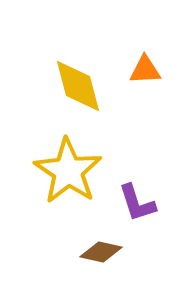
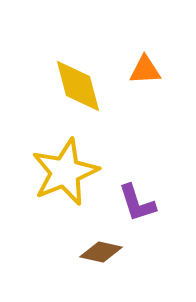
yellow star: moved 3 px left, 1 px down; rotated 16 degrees clockwise
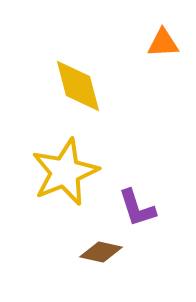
orange triangle: moved 18 px right, 27 px up
purple L-shape: moved 5 px down
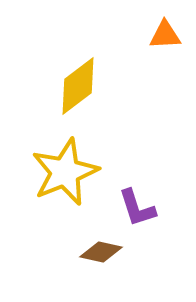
orange triangle: moved 2 px right, 8 px up
yellow diamond: rotated 68 degrees clockwise
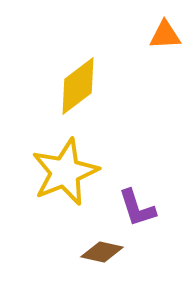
brown diamond: moved 1 px right
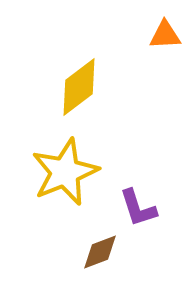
yellow diamond: moved 1 px right, 1 px down
purple L-shape: moved 1 px right
brown diamond: moved 2 px left; rotated 33 degrees counterclockwise
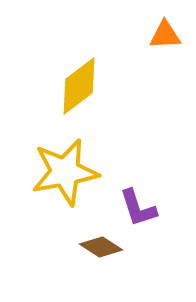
yellow diamond: moved 1 px up
yellow star: rotated 12 degrees clockwise
brown diamond: moved 1 px right, 5 px up; rotated 54 degrees clockwise
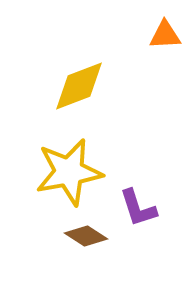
yellow diamond: rotated 16 degrees clockwise
yellow star: moved 4 px right
brown diamond: moved 15 px left, 11 px up
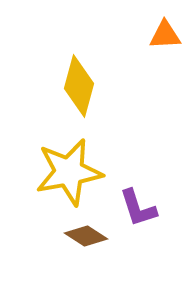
yellow diamond: rotated 54 degrees counterclockwise
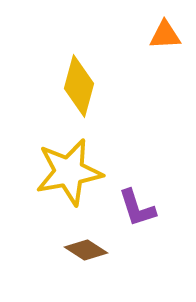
purple L-shape: moved 1 px left
brown diamond: moved 14 px down
